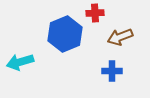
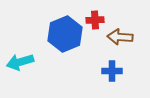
red cross: moved 7 px down
brown arrow: rotated 25 degrees clockwise
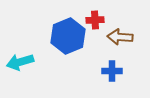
blue hexagon: moved 3 px right, 2 px down
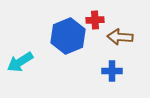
cyan arrow: rotated 16 degrees counterclockwise
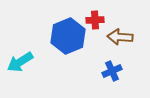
blue cross: rotated 24 degrees counterclockwise
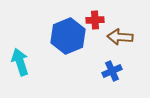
cyan arrow: rotated 104 degrees clockwise
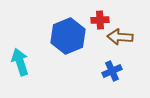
red cross: moved 5 px right
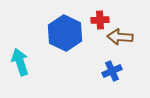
blue hexagon: moved 3 px left, 3 px up; rotated 12 degrees counterclockwise
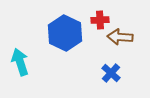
blue cross: moved 1 px left, 2 px down; rotated 24 degrees counterclockwise
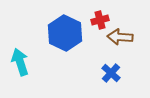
red cross: rotated 12 degrees counterclockwise
